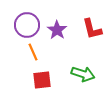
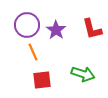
purple star: moved 1 px left
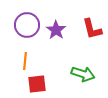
orange line: moved 8 px left, 9 px down; rotated 30 degrees clockwise
red square: moved 5 px left, 4 px down
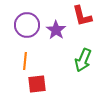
red L-shape: moved 10 px left, 13 px up
green arrow: moved 14 px up; rotated 95 degrees clockwise
